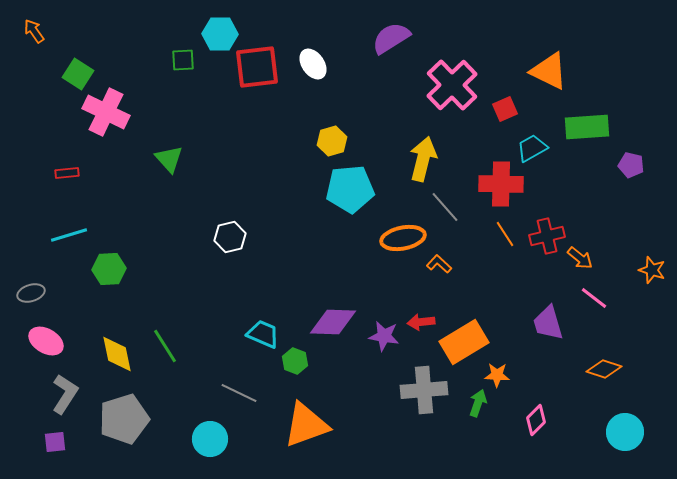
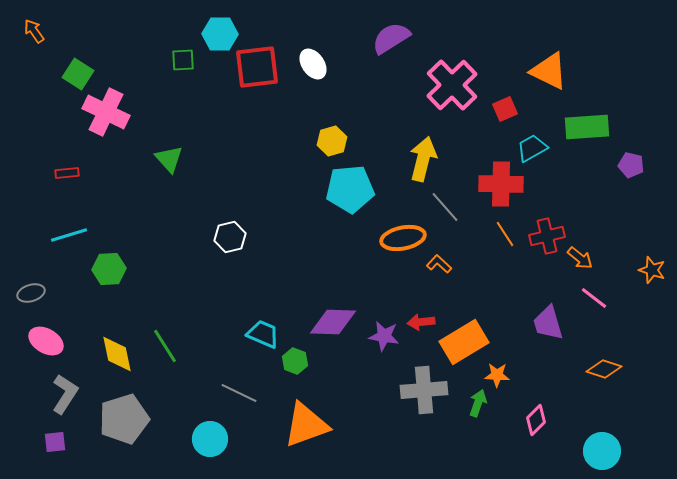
cyan circle at (625, 432): moved 23 px left, 19 px down
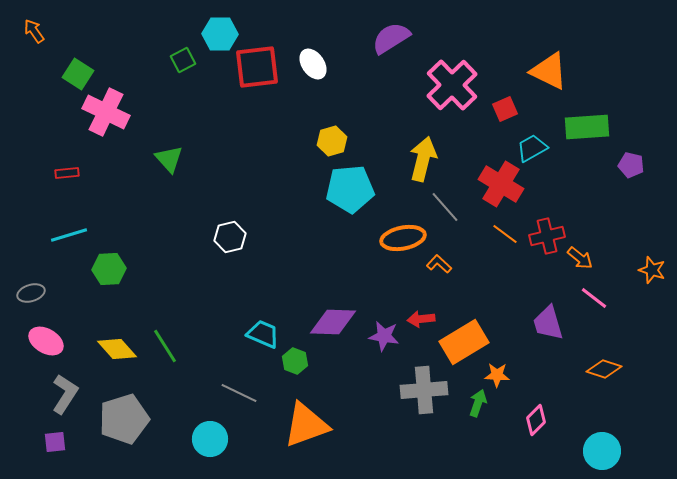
green square at (183, 60): rotated 25 degrees counterclockwise
red cross at (501, 184): rotated 30 degrees clockwise
orange line at (505, 234): rotated 20 degrees counterclockwise
red arrow at (421, 322): moved 3 px up
yellow diamond at (117, 354): moved 5 px up; rotated 30 degrees counterclockwise
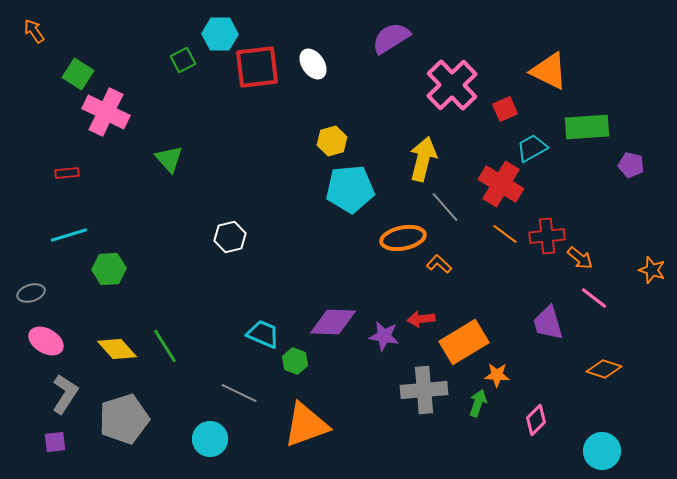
red cross at (547, 236): rotated 8 degrees clockwise
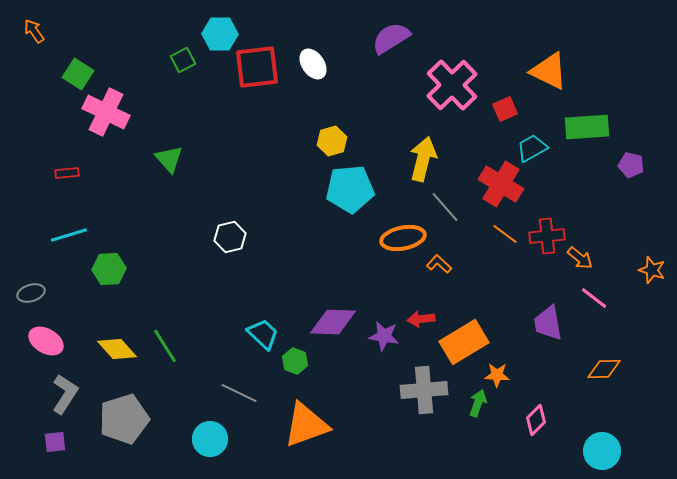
purple trapezoid at (548, 323): rotated 6 degrees clockwise
cyan trapezoid at (263, 334): rotated 20 degrees clockwise
orange diamond at (604, 369): rotated 20 degrees counterclockwise
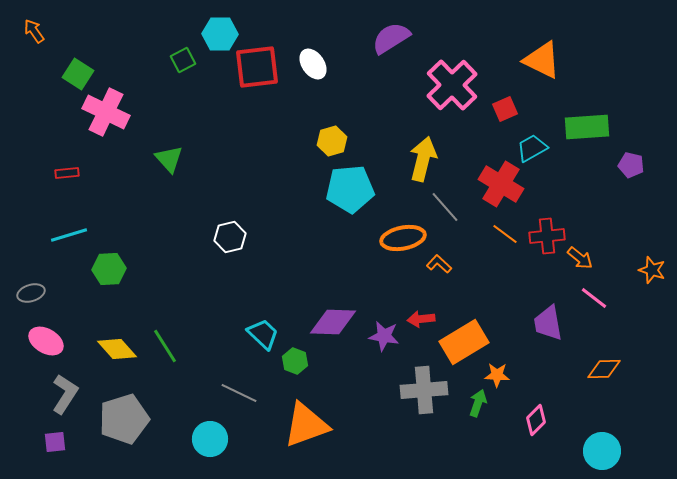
orange triangle at (549, 71): moved 7 px left, 11 px up
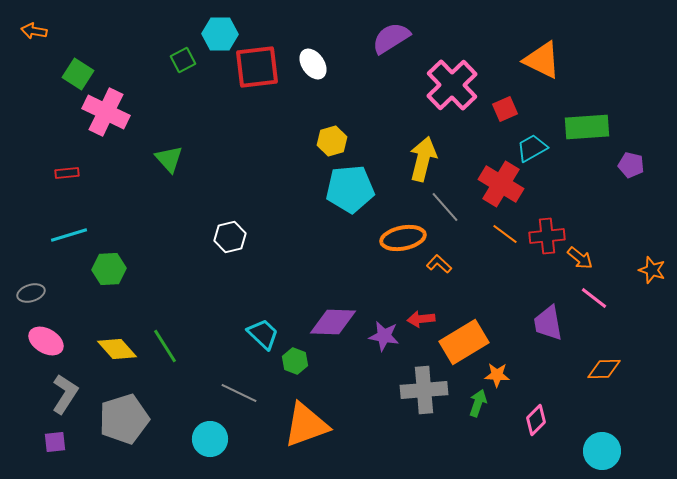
orange arrow at (34, 31): rotated 45 degrees counterclockwise
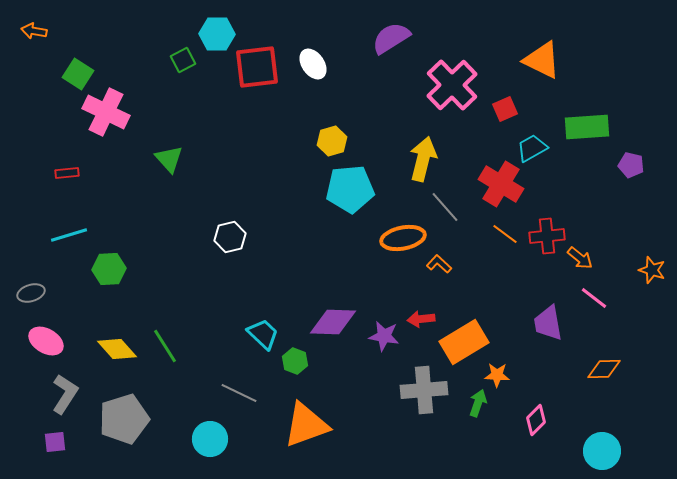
cyan hexagon at (220, 34): moved 3 px left
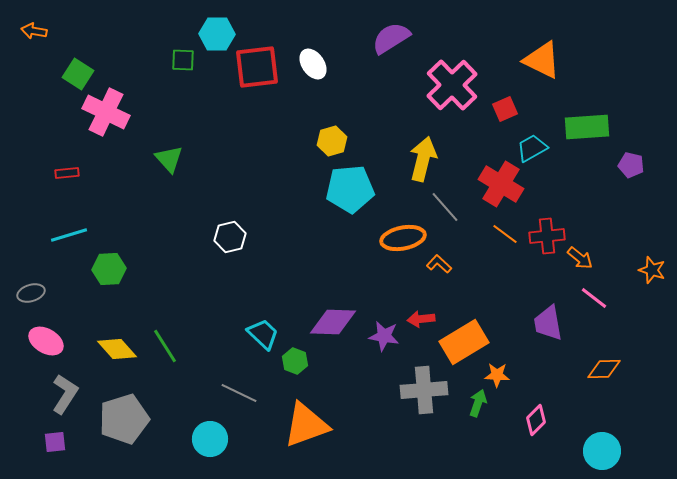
green square at (183, 60): rotated 30 degrees clockwise
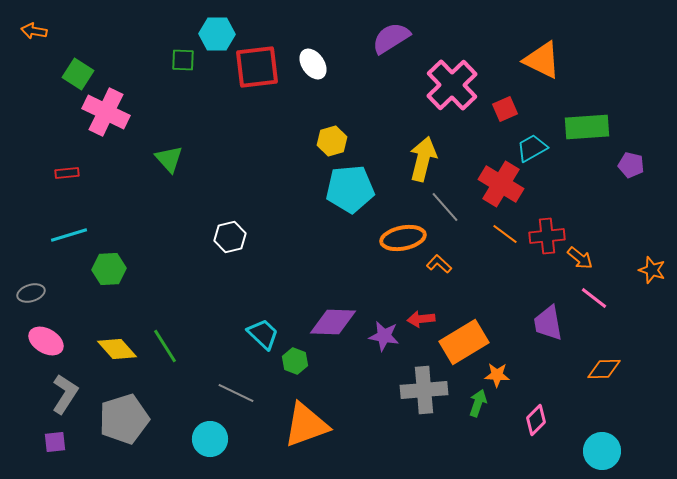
gray line at (239, 393): moved 3 px left
